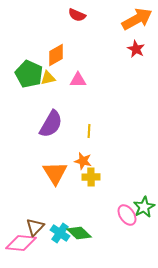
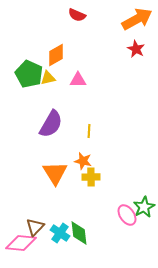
green diamond: rotated 40 degrees clockwise
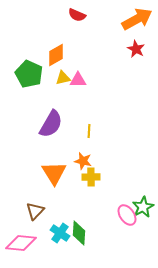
yellow triangle: moved 15 px right
orange triangle: moved 1 px left
green star: moved 1 px left
brown triangle: moved 16 px up
green diamond: rotated 10 degrees clockwise
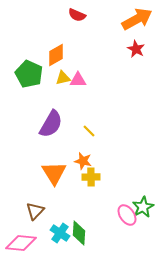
yellow line: rotated 48 degrees counterclockwise
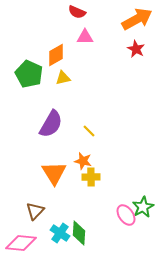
red semicircle: moved 3 px up
pink triangle: moved 7 px right, 43 px up
pink ellipse: moved 1 px left
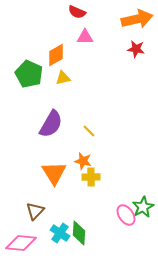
orange arrow: rotated 16 degrees clockwise
red star: rotated 18 degrees counterclockwise
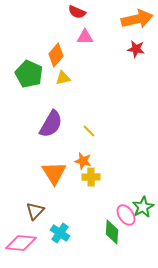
orange diamond: rotated 20 degrees counterclockwise
green diamond: moved 33 px right, 1 px up
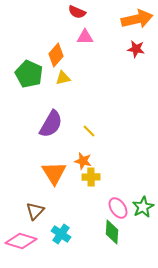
pink ellipse: moved 8 px left, 7 px up
cyan cross: moved 1 px right, 1 px down
pink diamond: moved 2 px up; rotated 12 degrees clockwise
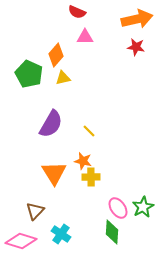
red star: moved 2 px up
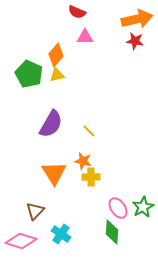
red star: moved 1 px left, 6 px up
yellow triangle: moved 6 px left, 3 px up
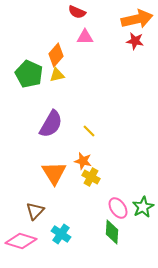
yellow cross: rotated 30 degrees clockwise
